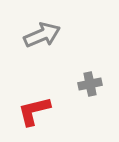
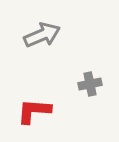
red L-shape: rotated 18 degrees clockwise
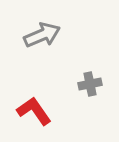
red L-shape: rotated 51 degrees clockwise
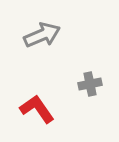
red L-shape: moved 3 px right, 2 px up
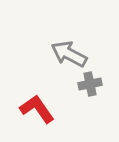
gray arrow: moved 27 px right, 19 px down; rotated 129 degrees counterclockwise
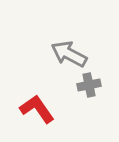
gray cross: moved 1 px left, 1 px down
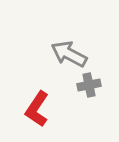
red L-shape: rotated 111 degrees counterclockwise
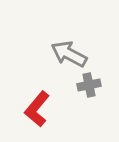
red L-shape: rotated 6 degrees clockwise
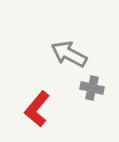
gray cross: moved 3 px right, 3 px down; rotated 25 degrees clockwise
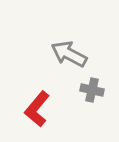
gray cross: moved 2 px down
